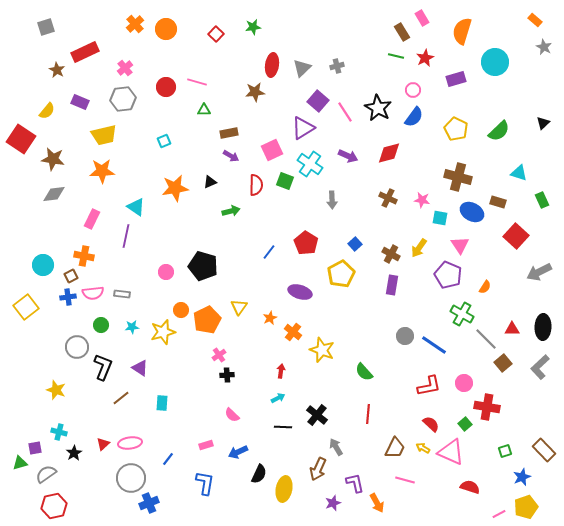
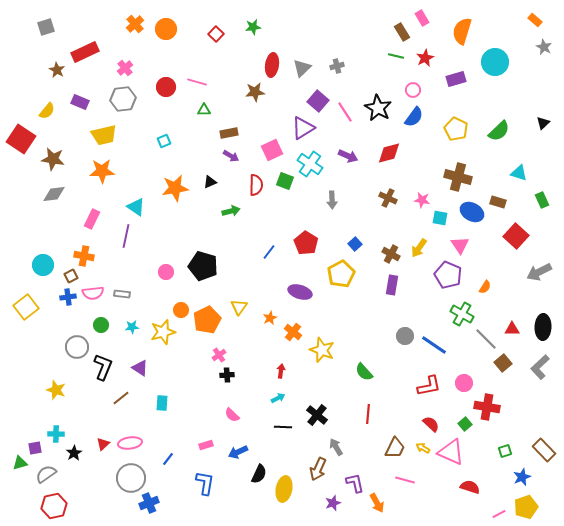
cyan cross at (59, 432): moved 3 px left, 2 px down; rotated 14 degrees counterclockwise
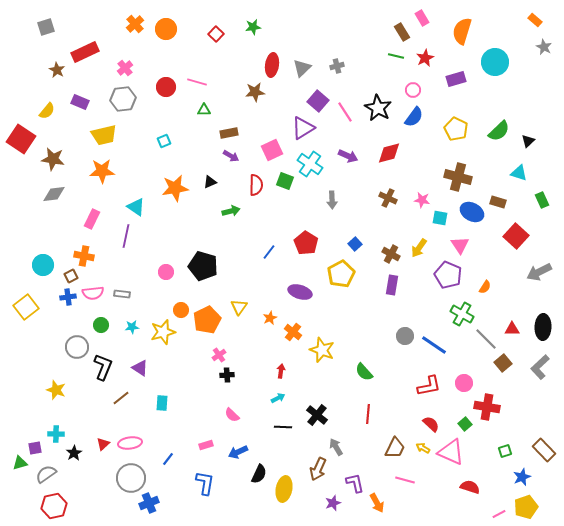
black triangle at (543, 123): moved 15 px left, 18 px down
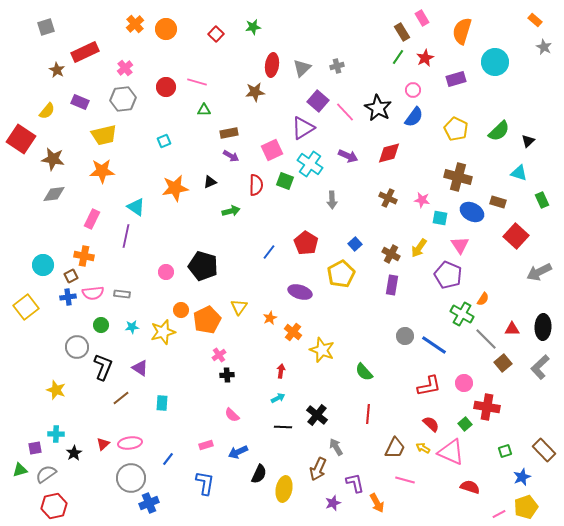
green line at (396, 56): moved 2 px right, 1 px down; rotated 70 degrees counterclockwise
pink line at (345, 112): rotated 10 degrees counterclockwise
orange semicircle at (485, 287): moved 2 px left, 12 px down
green triangle at (20, 463): moved 7 px down
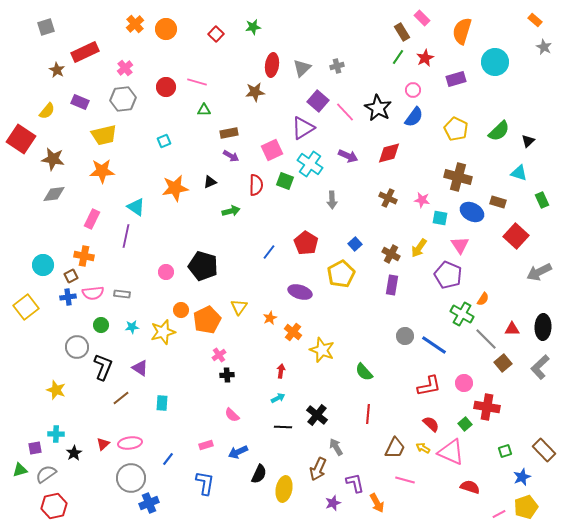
pink rectangle at (422, 18): rotated 14 degrees counterclockwise
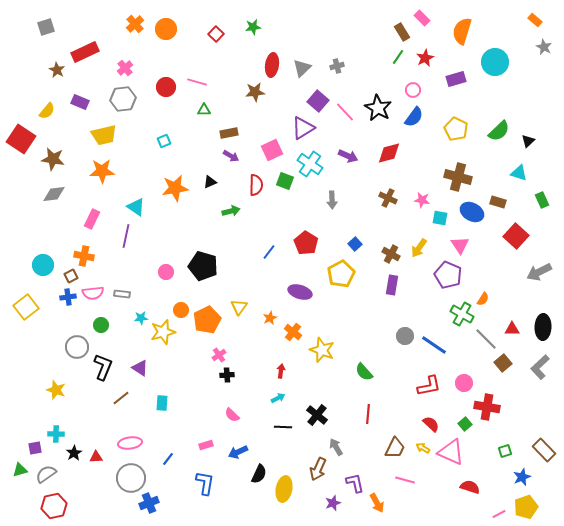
cyan star at (132, 327): moved 9 px right, 9 px up
red triangle at (103, 444): moved 7 px left, 13 px down; rotated 40 degrees clockwise
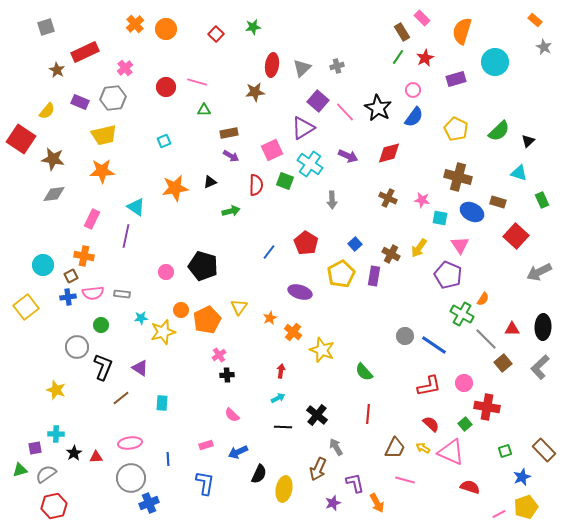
gray hexagon at (123, 99): moved 10 px left, 1 px up
purple rectangle at (392, 285): moved 18 px left, 9 px up
blue line at (168, 459): rotated 40 degrees counterclockwise
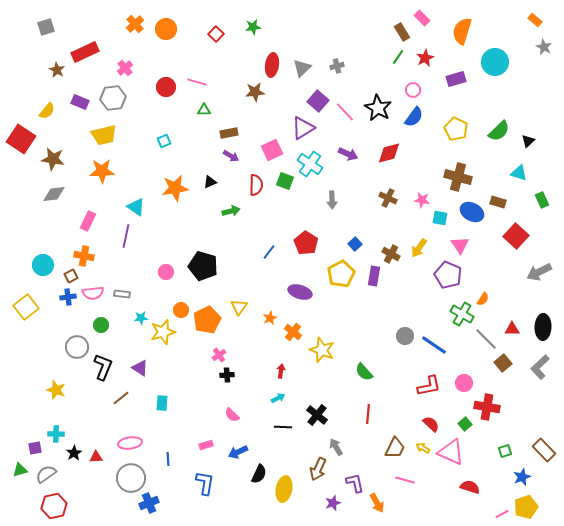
purple arrow at (348, 156): moved 2 px up
pink rectangle at (92, 219): moved 4 px left, 2 px down
pink line at (499, 514): moved 3 px right
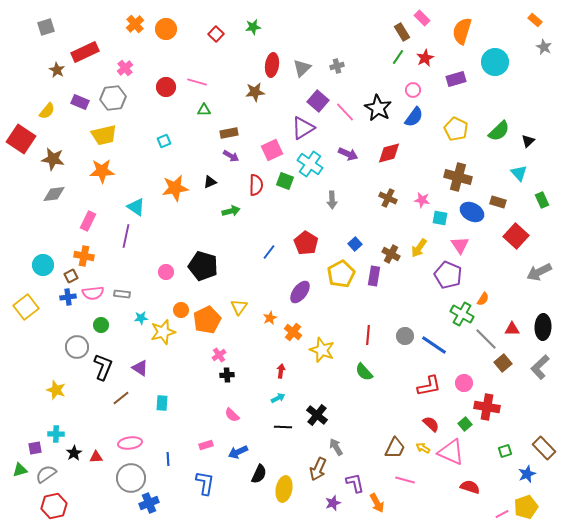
cyan triangle at (519, 173): rotated 30 degrees clockwise
purple ellipse at (300, 292): rotated 70 degrees counterclockwise
red line at (368, 414): moved 79 px up
brown rectangle at (544, 450): moved 2 px up
blue star at (522, 477): moved 5 px right, 3 px up
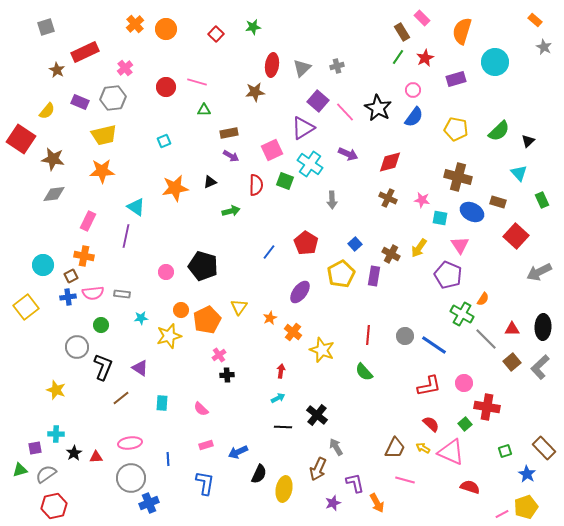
yellow pentagon at (456, 129): rotated 15 degrees counterclockwise
red diamond at (389, 153): moved 1 px right, 9 px down
yellow star at (163, 332): moved 6 px right, 4 px down
brown square at (503, 363): moved 9 px right, 1 px up
pink semicircle at (232, 415): moved 31 px left, 6 px up
blue star at (527, 474): rotated 18 degrees counterclockwise
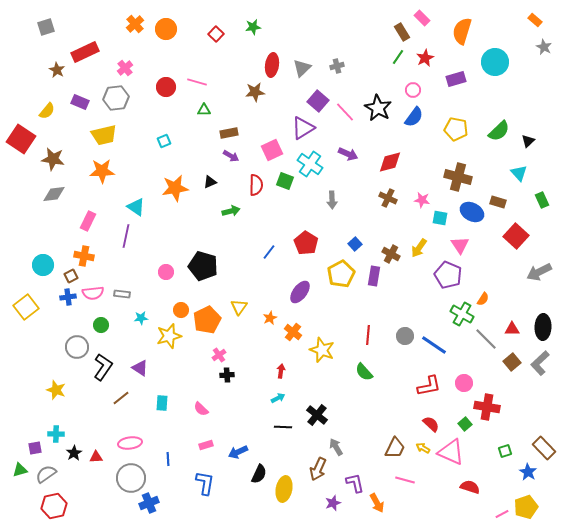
gray hexagon at (113, 98): moved 3 px right
black L-shape at (103, 367): rotated 12 degrees clockwise
gray L-shape at (540, 367): moved 4 px up
blue star at (527, 474): moved 1 px right, 2 px up
